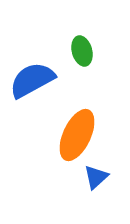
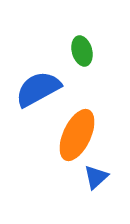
blue semicircle: moved 6 px right, 9 px down
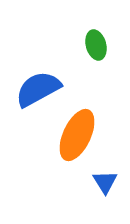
green ellipse: moved 14 px right, 6 px up
blue triangle: moved 9 px right, 5 px down; rotated 20 degrees counterclockwise
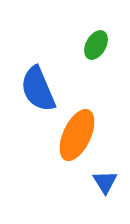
green ellipse: rotated 44 degrees clockwise
blue semicircle: rotated 84 degrees counterclockwise
